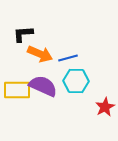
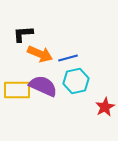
cyan hexagon: rotated 15 degrees counterclockwise
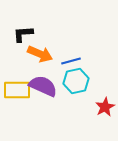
blue line: moved 3 px right, 3 px down
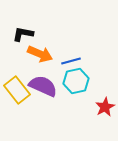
black L-shape: rotated 15 degrees clockwise
yellow rectangle: rotated 52 degrees clockwise
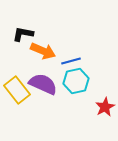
orange arrow: moved 3 px right, 3 px up
purple semicircle: moved 2 px up
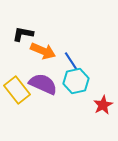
blue line: rotated 72 degrees clockwise
red star: moved 2 px left, 2 px up
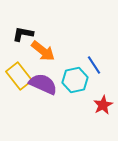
orange arrow: rotated 15 degrees clockwise
blue line: moved 23 px right, 4 px down
cyan hexagon: moved 1 px left, 1 px up
yellow rectangle: moved 2 px right, 14 px up
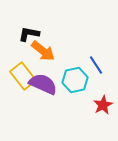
black L-shape: moved 6 px right
blue line: moved 2 px right
yellow rectangle: moved 4 px right
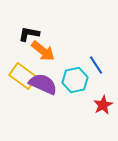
yellow rectangle: rotated 16 degrees counterclockwise
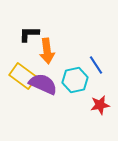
black L-shape: rotated 10 degrees counterclockwise
orange arrow: moved 4 px right; rotated 45 degrees clockwise
red star: moved 3 px left; rotated 18 degrees clockwise
